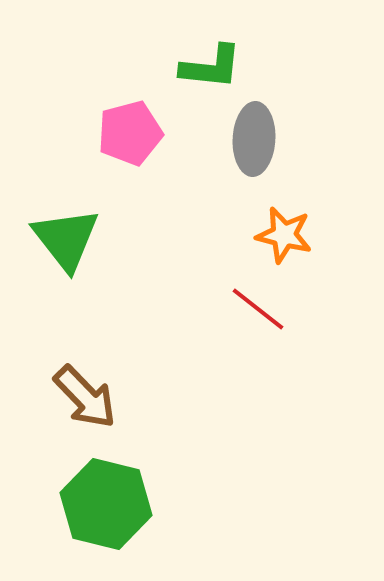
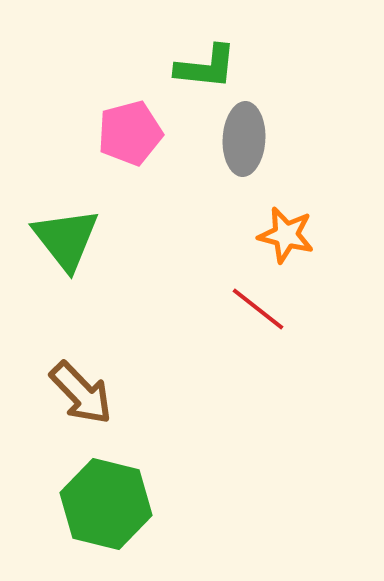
green L-shape: moved 5 px left
gray ellipse: moved 10 px left
orange star: moved 2 px right
brown arrow: moved 4 px left, 4 px up
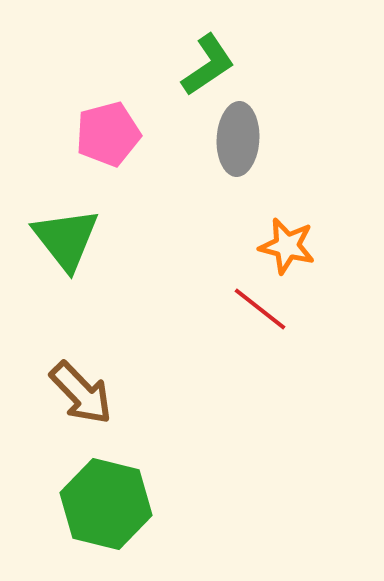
green L-shape: moved 2 px right, 2 px up; rotated 40 degrees counterclockwise
pink pentagon: moved 22 px left, 1 px down
gray ellipse: moved 6 px left
orange star: moved 1 px right, 11 px down
red line: moved 2 px right
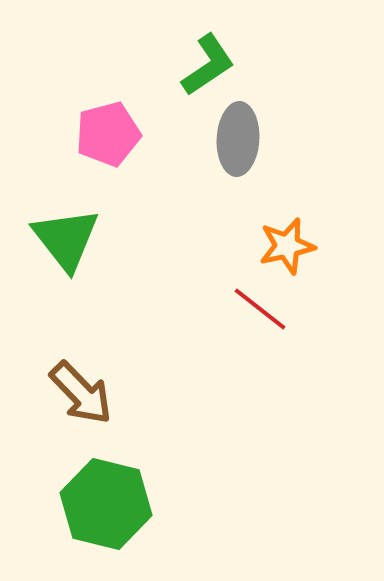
orange star: rotated 26 degrees counterclockwise
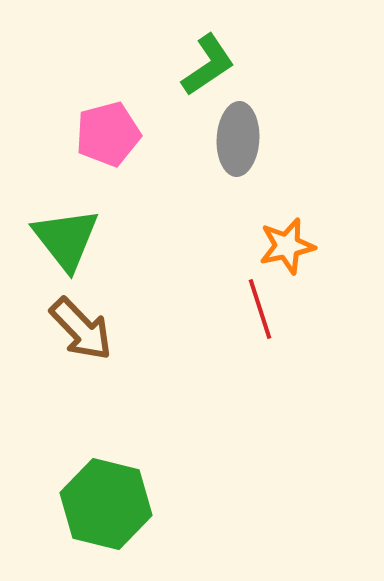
red line: rotated 34 degrees clockwise
brown arrow: moved 64 px up
